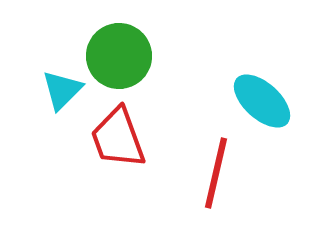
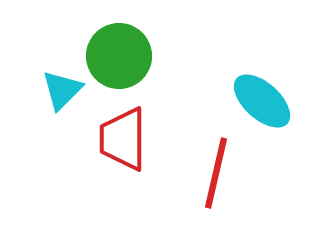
red trapezoid: moved 5 px right, 1 px down; rotated 20 degrees clockwise
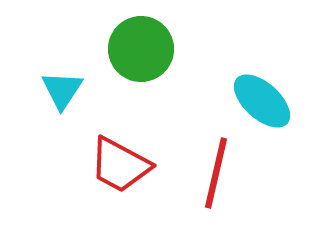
green circle: moved 22 px right, 7 px up
cyan triangle: rotated 12 degrees counterclockwise
red trapezoid: moved 3 px left, 26 px down; rotated 62 degrees counterclockwise
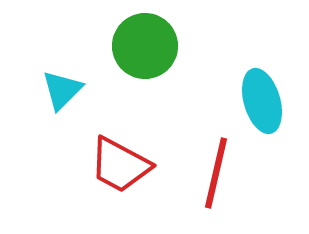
green circle: moved 4 px right, 3 px up
cyan triangle: rotated 12 degrees clockwise
cyan ellipse: rotated 32 degrees clockwise
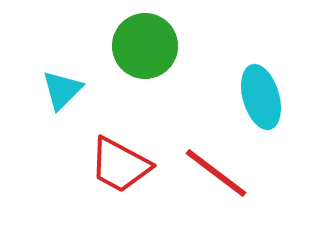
cyan ellipse: moved 1 px left, 4 px up
red line: rotated 66 degrees counterclockwise
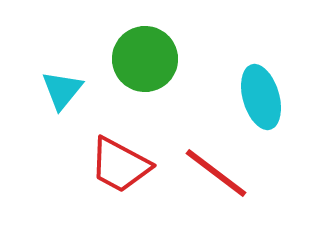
green circle: moved 13 px down
cyan triangle: rotated 6 degrees counterclockwise
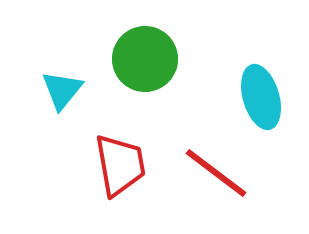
red trapezoid: rotated 128 degrees counterclockwise
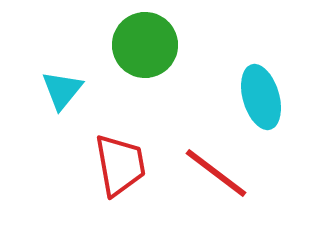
green circle: moved 14 px up
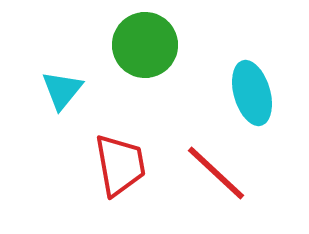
cyan ellipse: moved 9 px left, 4 px up
red line: rotated 6 degrees clockwise
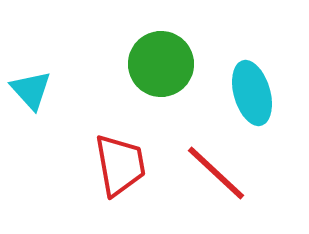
green circle: moved 16 px right, 19 px down
cyan triangle: moved 31 px left; rotated 21 degrees counterclockwise
